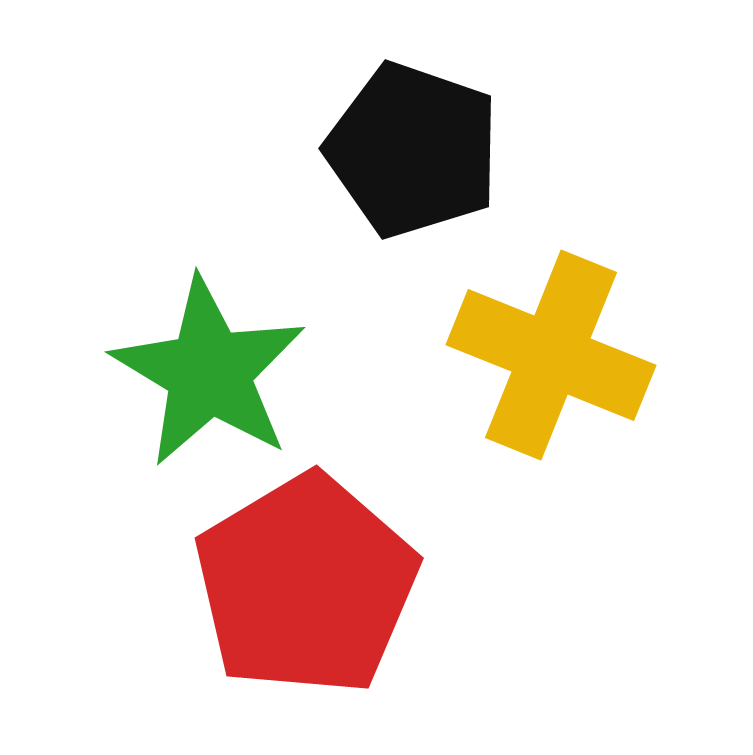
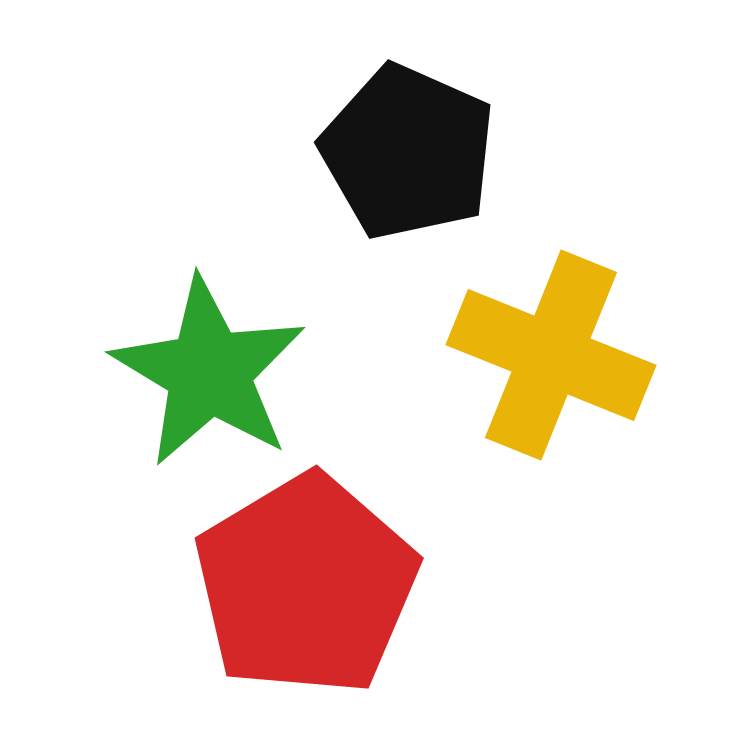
black pentagon: moved 5 px left, 2 px down; rotated 5 degrees clockwise
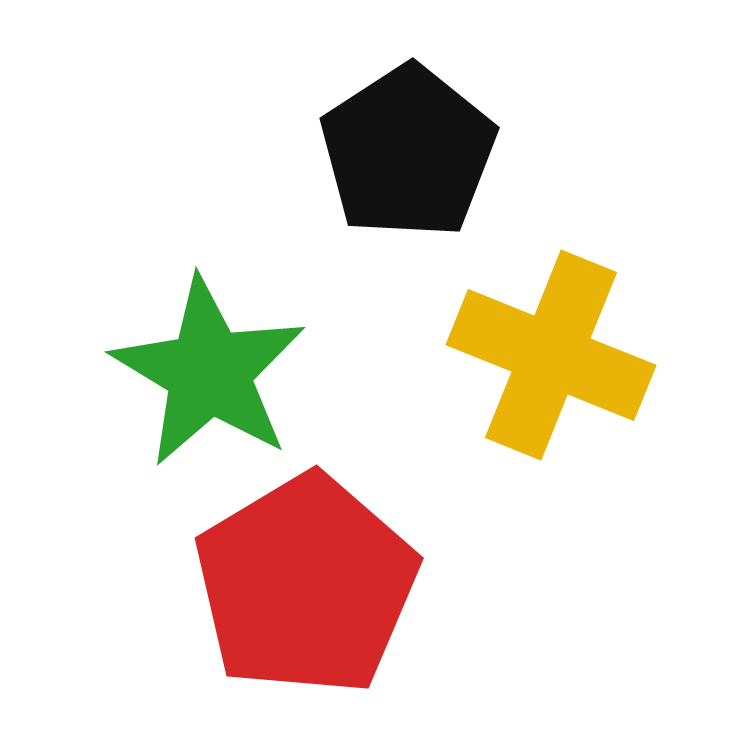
black pentagon: rotated 15 degrees clockwise
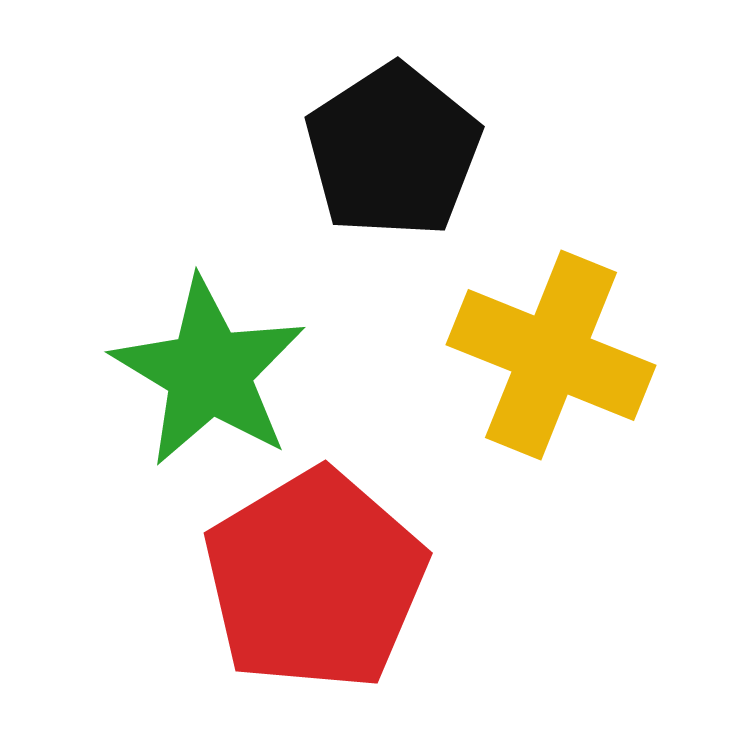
black pentagon: moved 15 px left, 1 px up
red pentagon: moved 9 px right, 5 px up
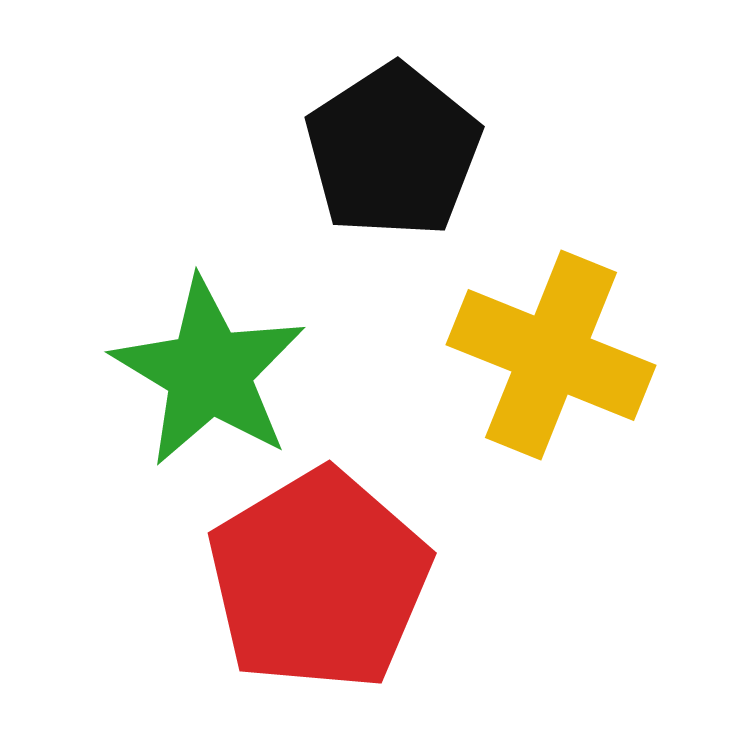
red pentagon: moved 4 px right
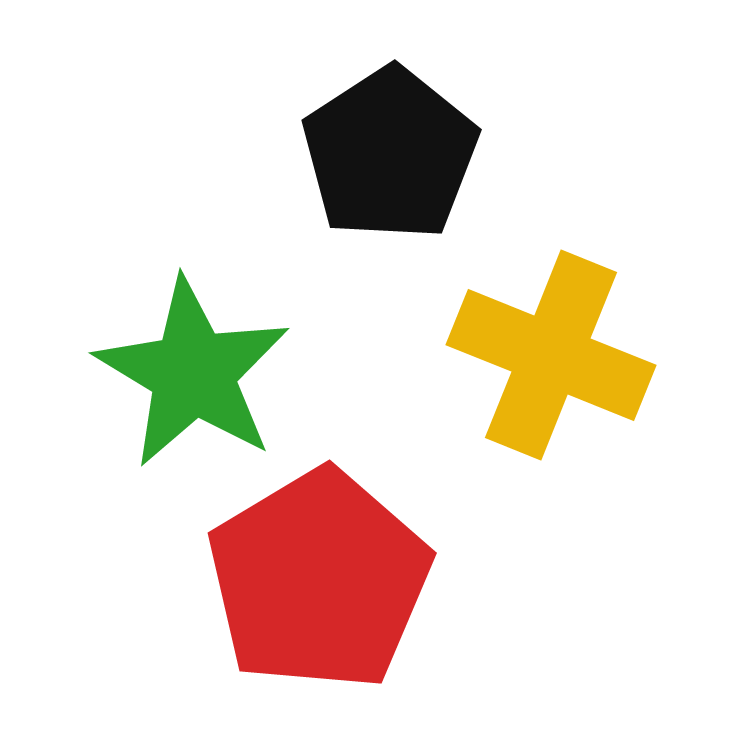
black pentagon: moved 3 px left, 3 px down
green star: moved 16 px left, 1 px down
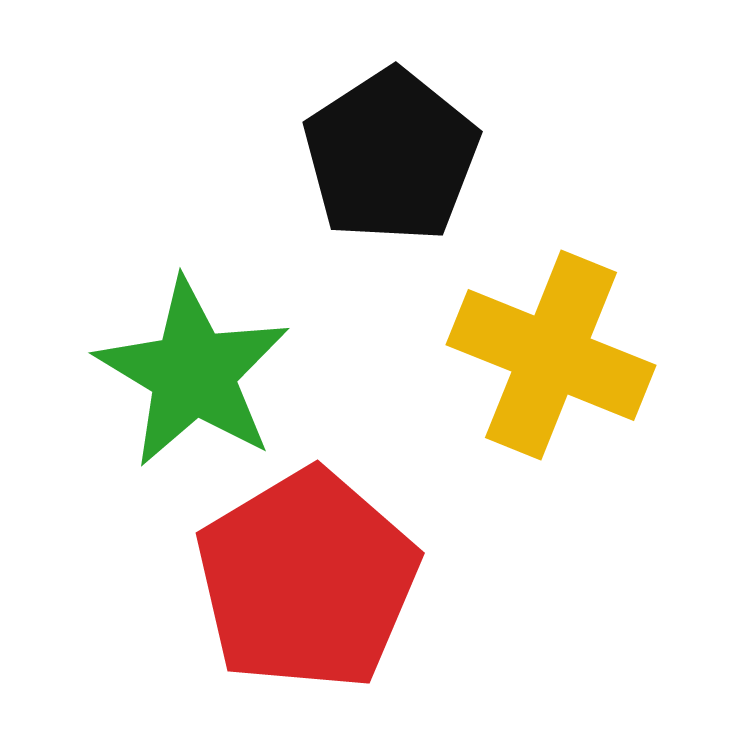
black pentagon: moved 1 px right, 2 px down
red pentagon: moved 12 px left
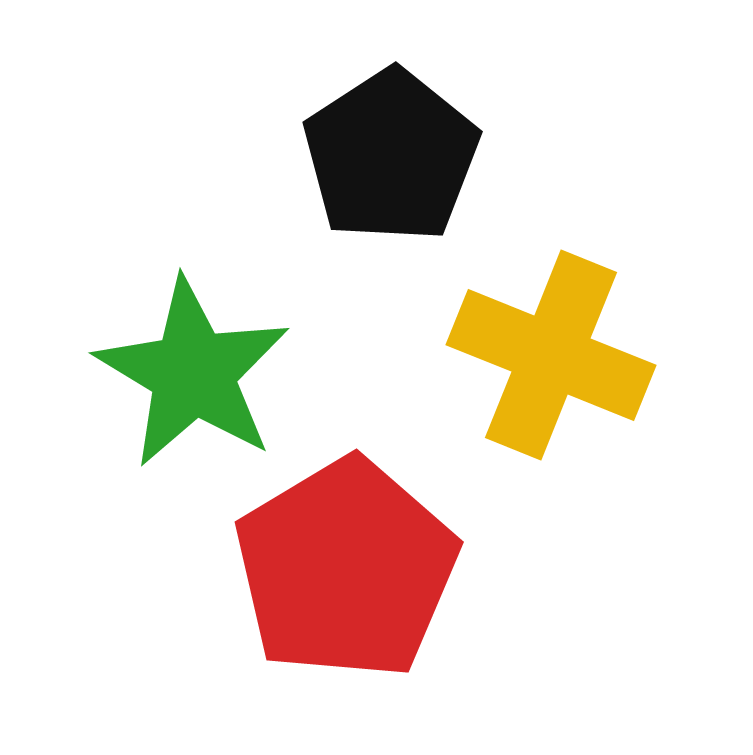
red pentagon: moved 39 px right, 11 px up
